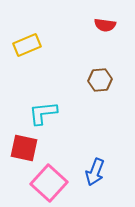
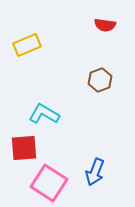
brown hexagon: rotated 15 degrees counterclockwise
cyan L-shape: moved 1 px right, 1 px down; rotated 36 degrees clockwise
red square: rotated 16 degrees counterclockwise
pink square: rotated 9 degrees counterclockwise
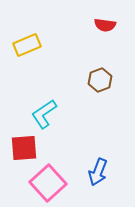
cyan L-shape: rotated 64 degrees counterclockwise
blue arrow: moved 3 px right
pink square: moved 1 px left; rotated 15 degrees clockwise
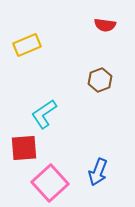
pink square: moved 2 px right
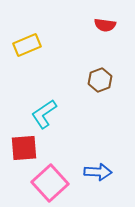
blue arrow: rotated 108 degrees counterclockwise
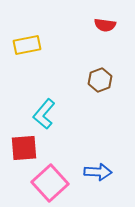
yellow rectangle: rotated 12 degrees clockwise
cyan L-shape: rotated 16 degrees counterclockwise
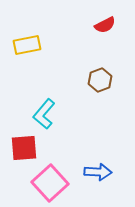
red semicircle: rotated 35 degrees counterclockwise
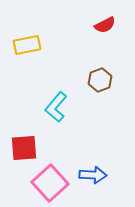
cyan L-shape: moved 12 px right, 7 px up
blue arrow: moved 5 px left, 3 px down
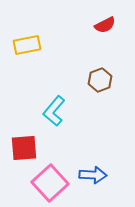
cyan L-shape: moved 2 px left, 4 px down
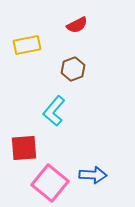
red semicircle: moved 28 px left
brown hexagon: moved 27 px left, 11 px up
pink square: rotated 9 degrees counterclockwise
